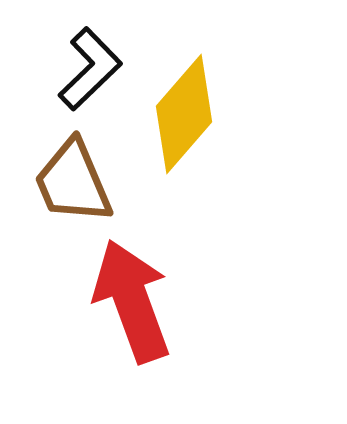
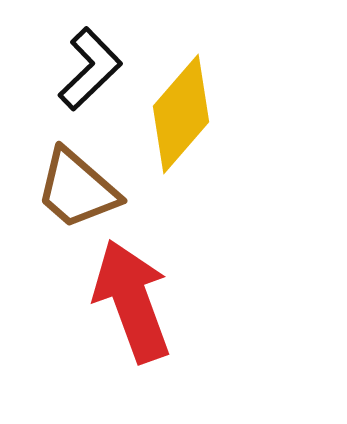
yellow diamond: moved 3 px left
brown trapezoid: moved 4 px right, 7 px down; rotated 26 degrees counterclockwise
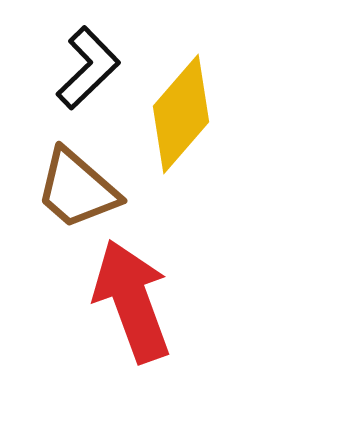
black L-shape: moved 2 px left, 1 px up
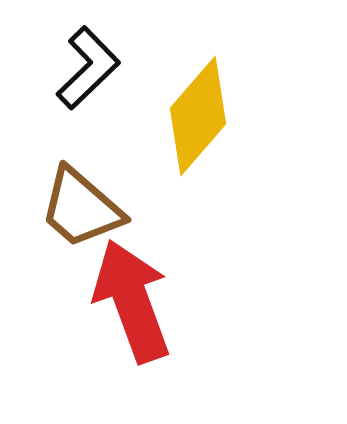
yellow diamond: moved 17 px right, 2 px down
brown trapezoid: moved 4 px right, 19 px down
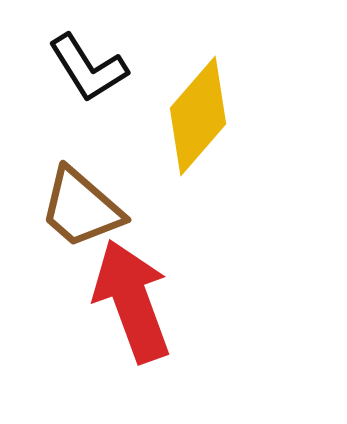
black L-shape: rotated 102 degrees clockwise
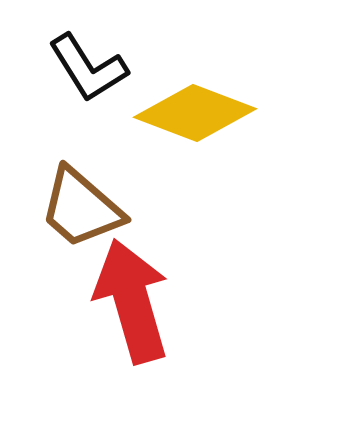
yellow diamond: moved 3 px left, 3 px up; rotated 70 degrees clockwise
red arrow: rotated 4 degrees clockwise
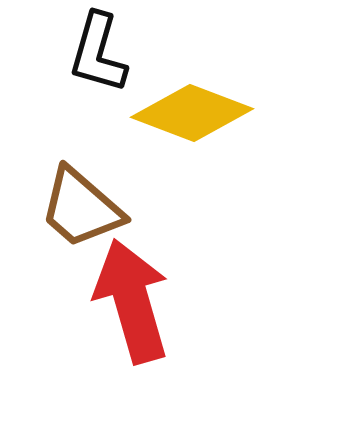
black L-shape: moved 10 px right, 15 px up; rotated 48 degrees clockwise
yellow diamond: moved 3 px left
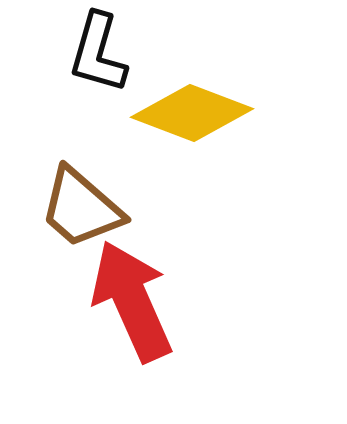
red arrow: rotated 8 degrees counterclockwise
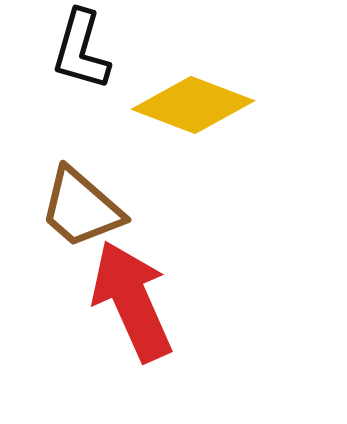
black L-shape: moved 17 px left, 3 px up
yellow diamond: moved 1 px right, 8 px up
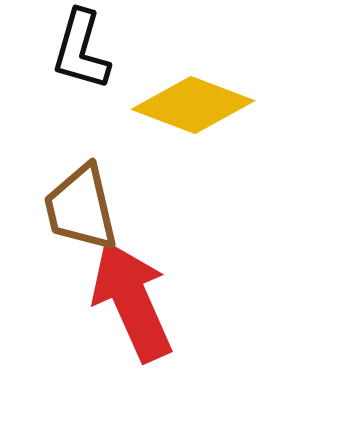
brown trapezoid: rotated 36 degrees clockwise
